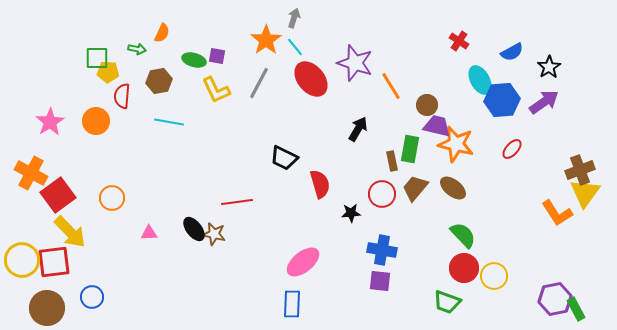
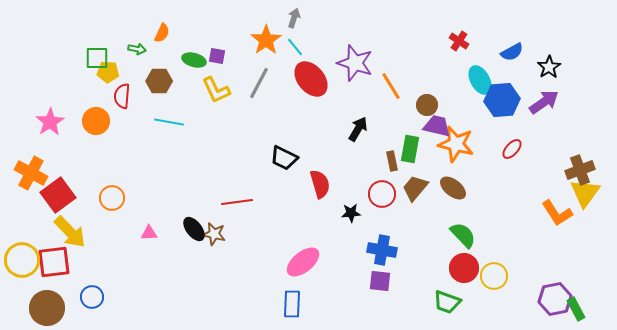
brown hexagon at (159, 81): rotated 10 degrees clockwise
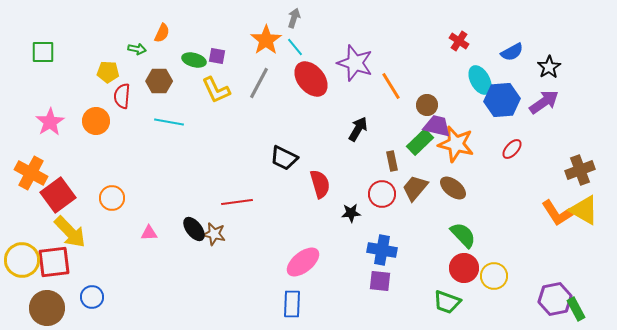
green square at (97, 58): moved 54 px left, 6 px up
green rectangle at (410, 149): moved 10 px right, 7 px up; rotated 36 degrees clockwise
yellow triangle at (585, 193): moved 1 px left, 17 px down; rotated 36 degrees counterclockwise
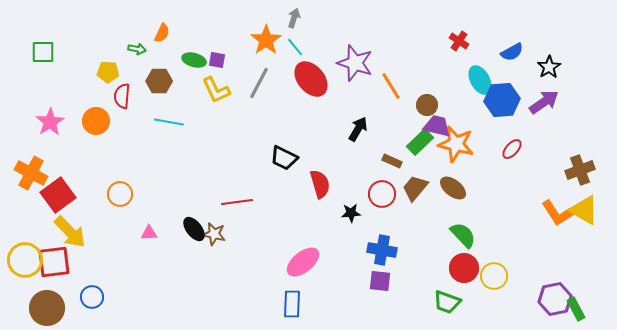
purple square at (217, 56): moved 4 px down
brown rectangle at (392, 161): rotated 54 degrees counterclockwise
orange circle at (112, 198): moved 8 px right, 4 px up
yellow circle at (22, 260): moved 3 px right
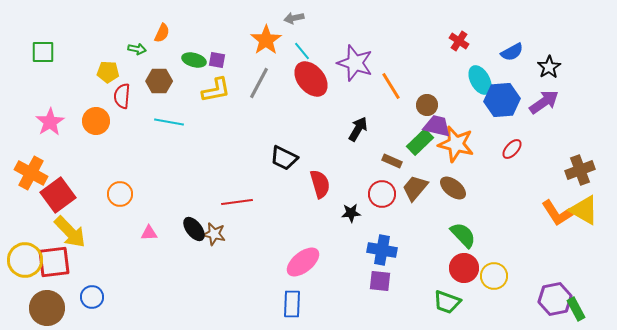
gray arrow at (294, 18): rotated 120 degrees counterclockwise
cyan line at (295, 47): moved 7 px right, 4 px down
yellow L-shape at (216, 90): rotated 76 degrees counterclockwise
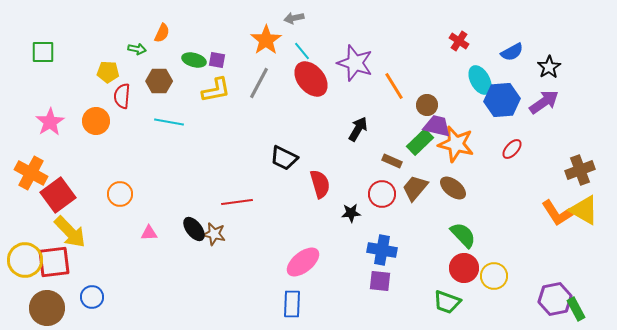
orange line at (391, 86): moved 3 px right
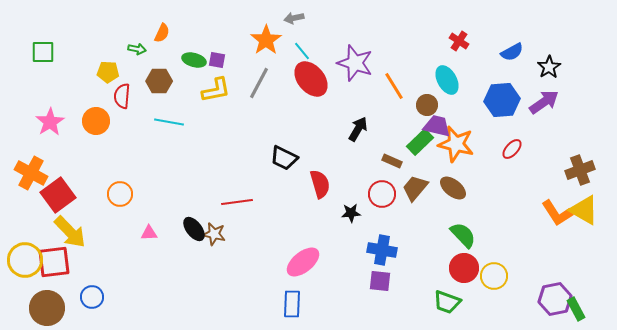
cyan ellipse at (480, 80): moved 33 px left
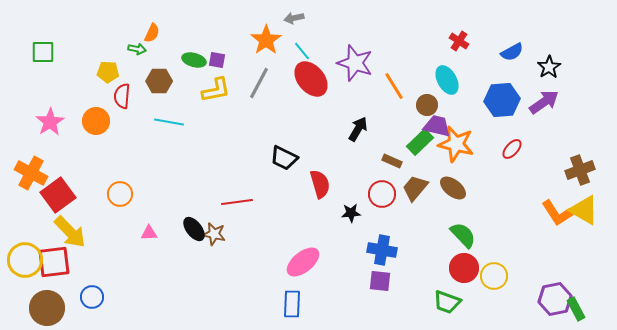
orange semicircle at (162, 33): moved 10 px left
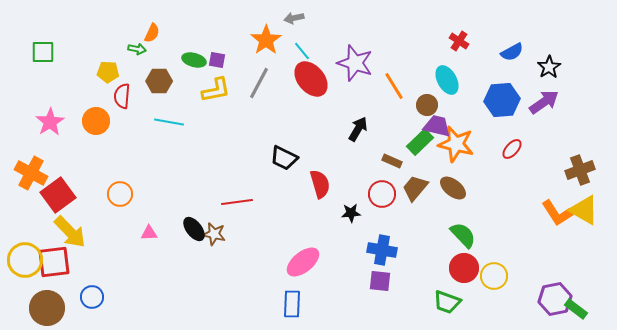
green rectangle at (576, 309): rotated 25 degrees counterclockwise
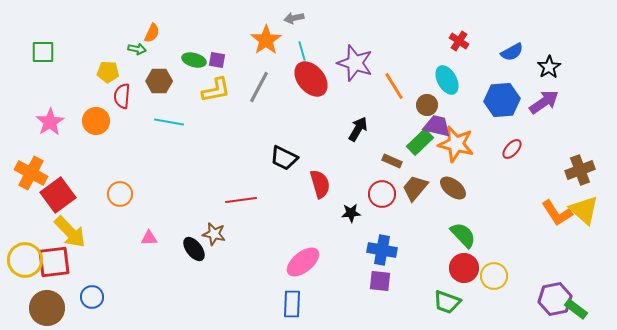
cyan line at (302, 51): rotated 24 degrees clockwise
gray line at (259, 83): moved 4 px down
red line at (237, 202): moved 4 px right, 2 px up
yellow triangle at (584, 210): rotated 12 degrees clockwise
black ellipse at (194, 229): moved 20 px down
pink triangle at (149, 233): moved 5 px down
